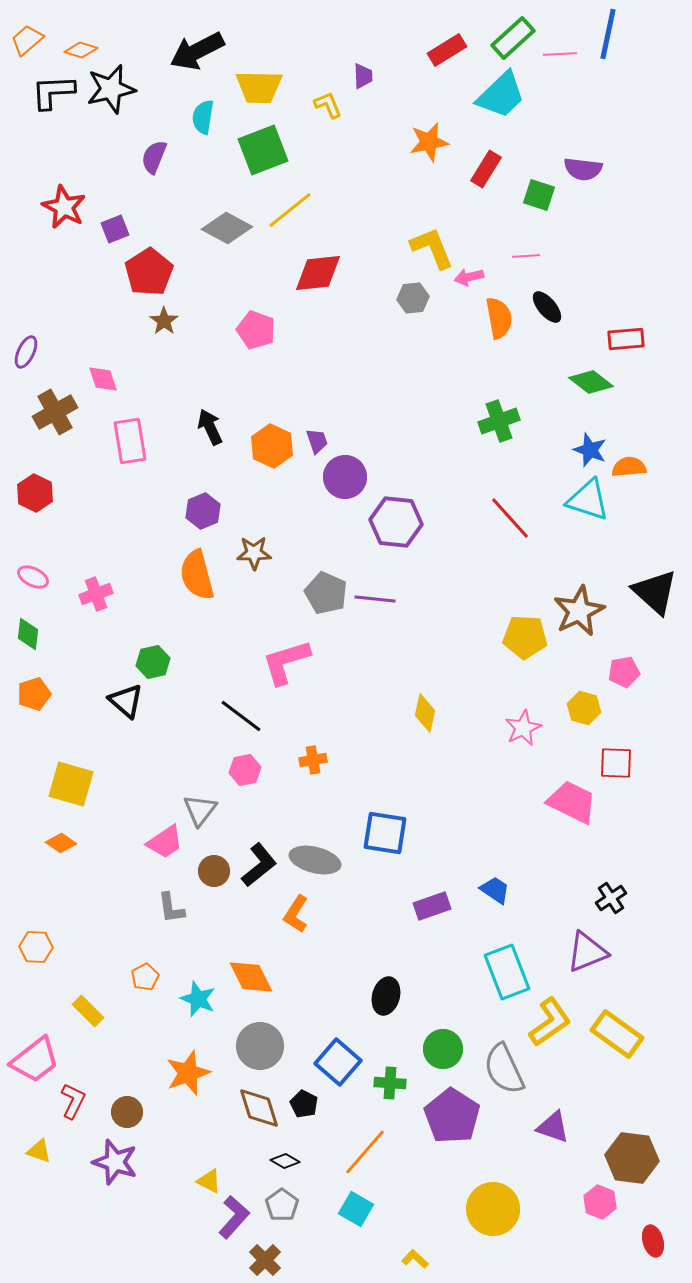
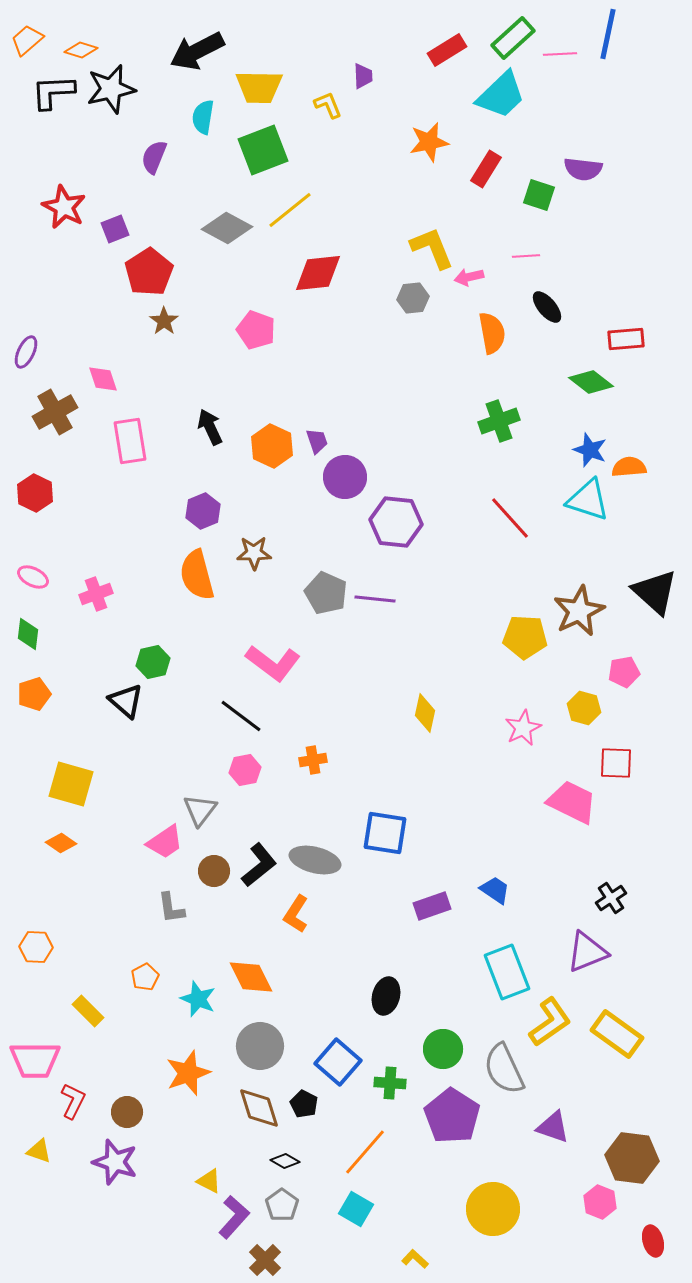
orange semicircle at (499, 318): moved 7 px left, 15 px down
pink L-shape at (286, 662): moved 13 px left, 1 px down; rotated 126 degrees counterclockwise
pink trapezoid at (35, 1060): rotated 38 degrees clockwise
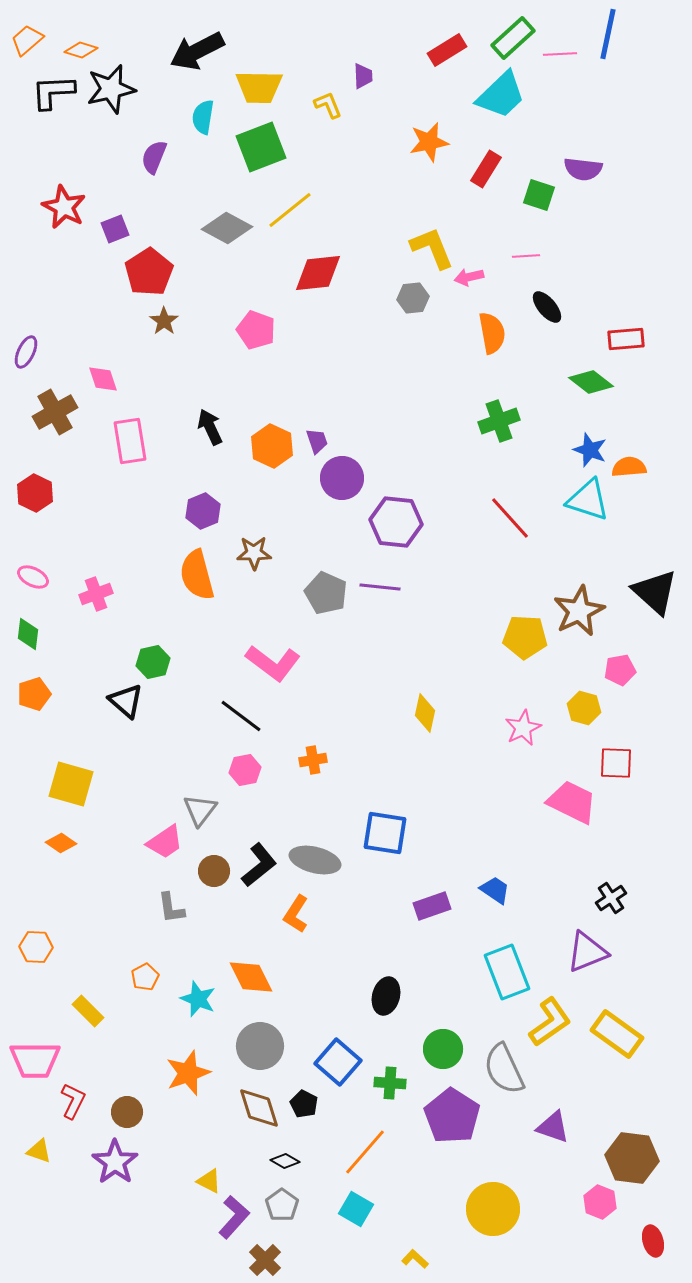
green square at (263, 150): moved 2 px left, 3 px up
purple circle at (345, 477): moved 3 px left, 1 px down
purple line at (375, 599): moved 5 px right, 12 px up
pink pentagon at (624, 672): moved 4 px left, 2 px up
purple star at (115, 1162): rotated 18 degrees clockwise
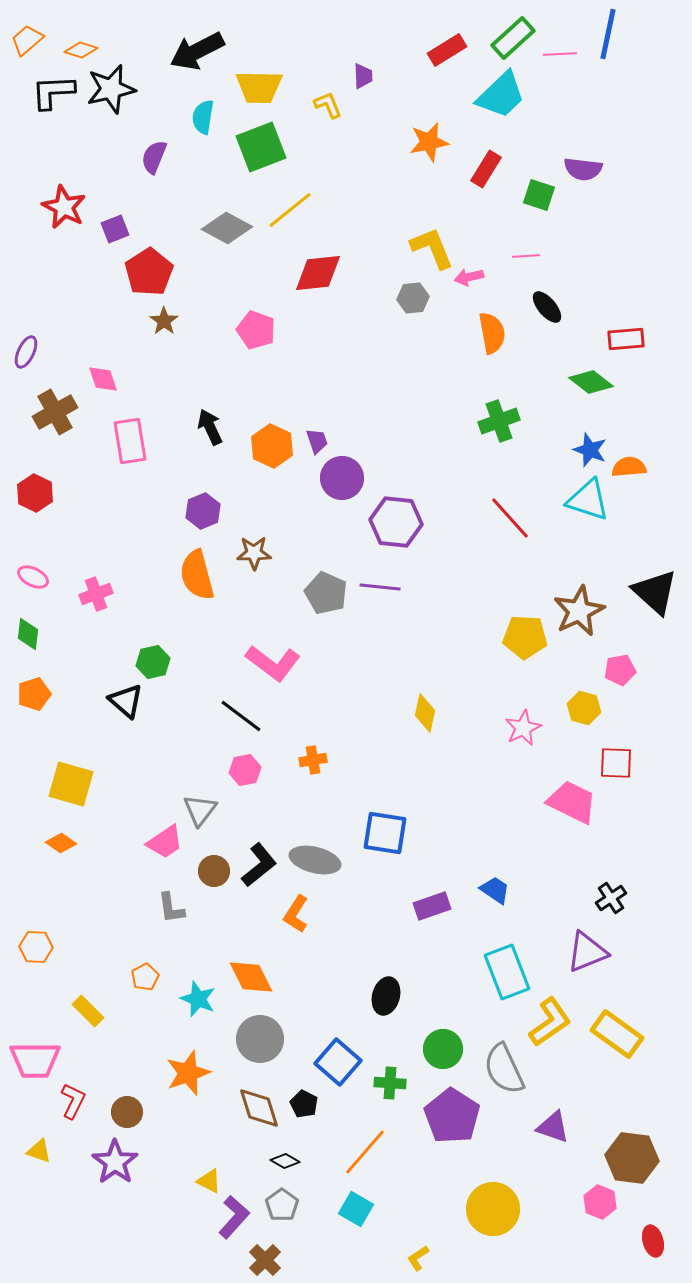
gray circle at (260, 1046): moved 7 px up
yellow L-shape at (415, 1259): moved 3 px right, 1 px up; rotated 76 degrees counterclockwise
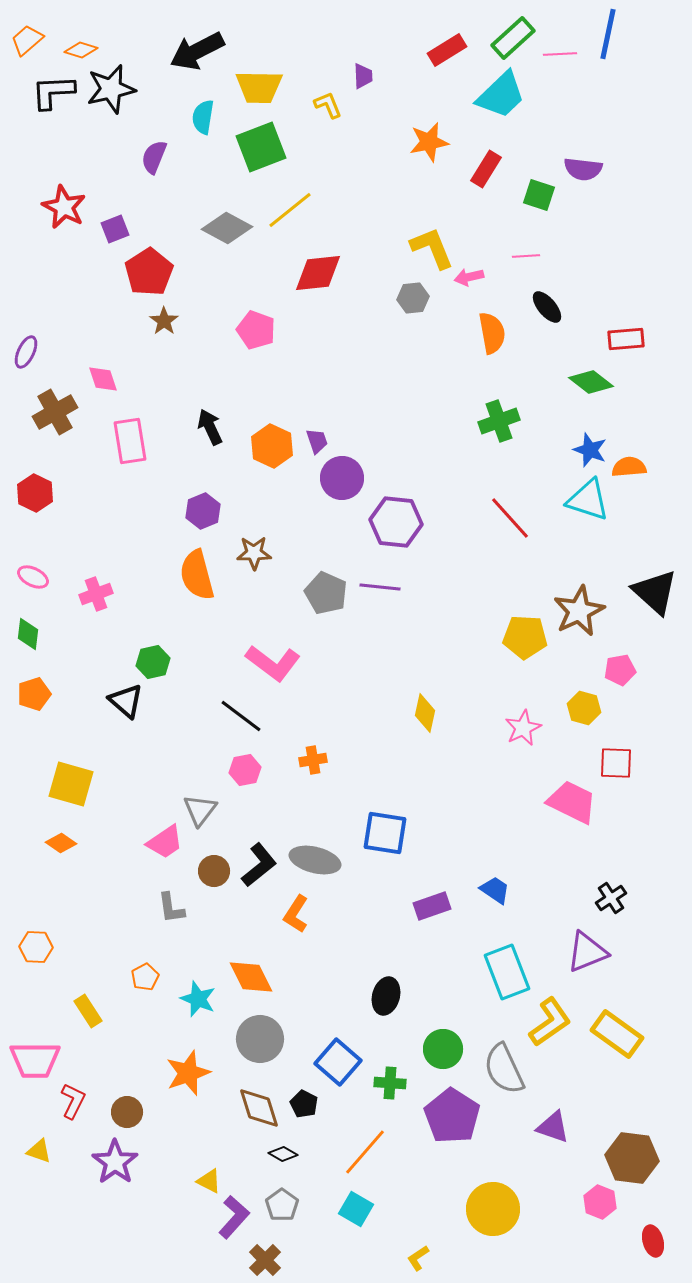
yellow rectangle at (88, 1011): rotated 12 degrees clockwise
black diamond at (285, 1161): moved 2 px left, 7 px up
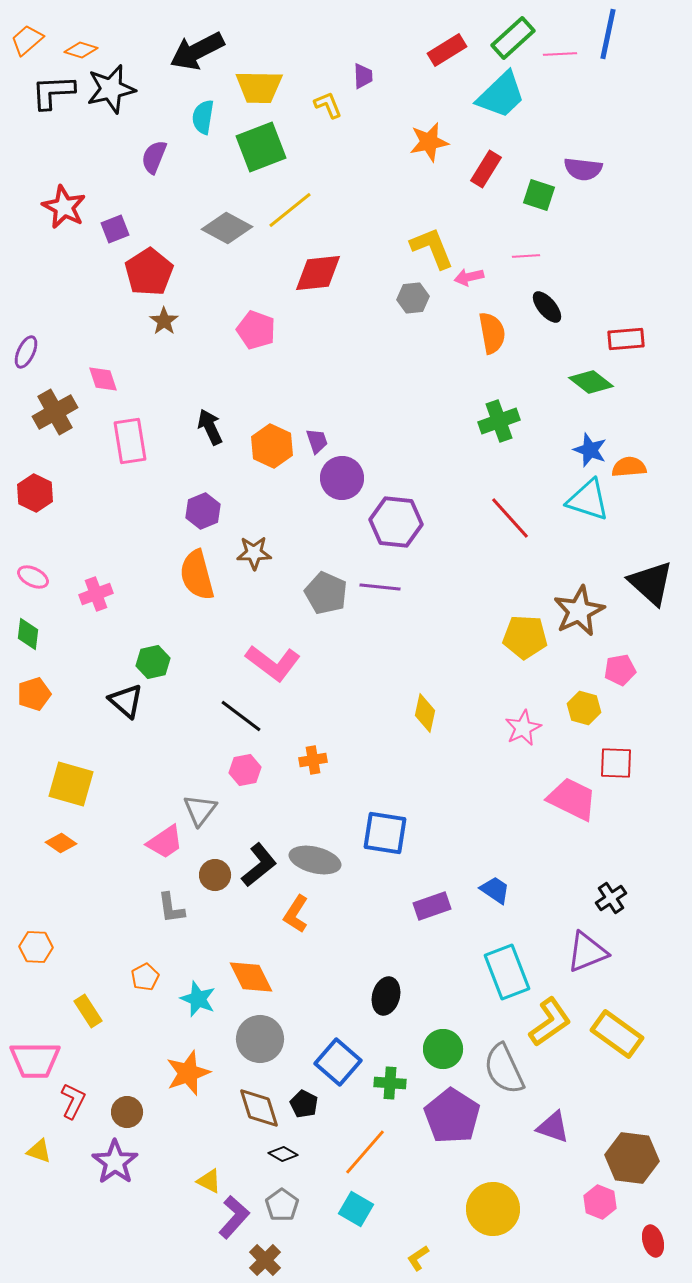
black triangle at (655, 592): moved 4 px left, 9 px up
pink trapezoid at (572, 802): moved 3 px up
brown circle at (214, 871): moved 1 px right, 4 px down
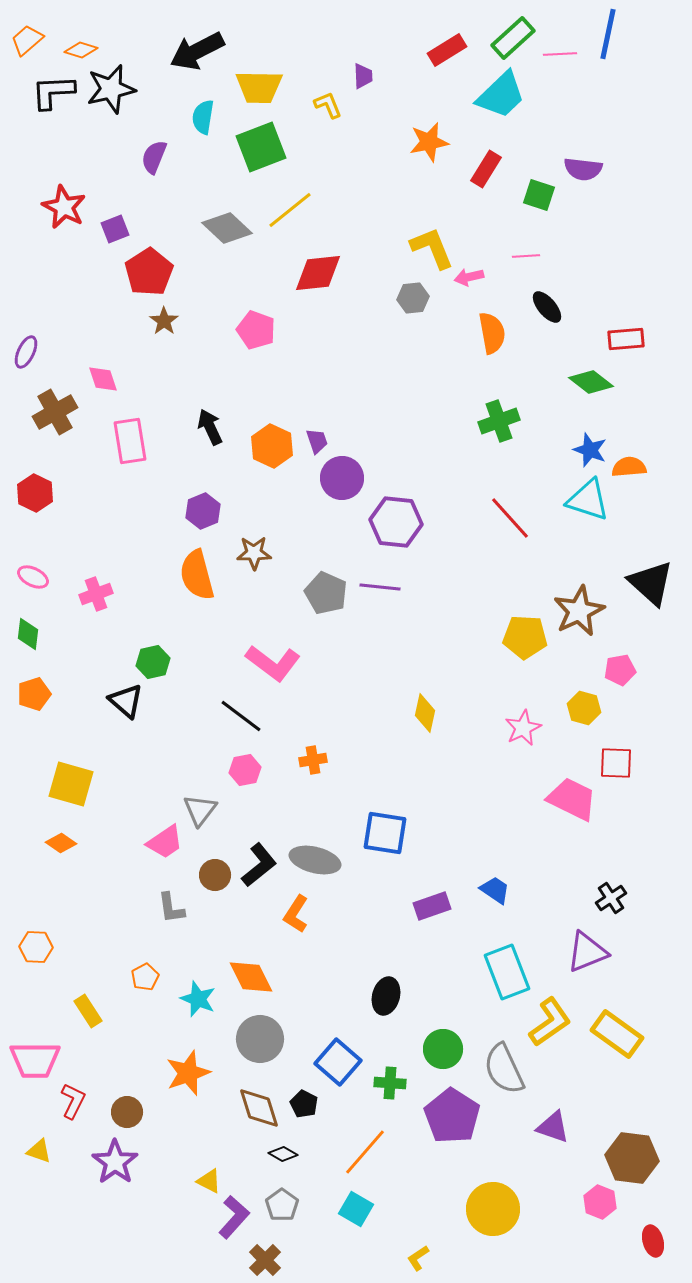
gray diamond at (227, 228): rotated 15 degrees clockwise
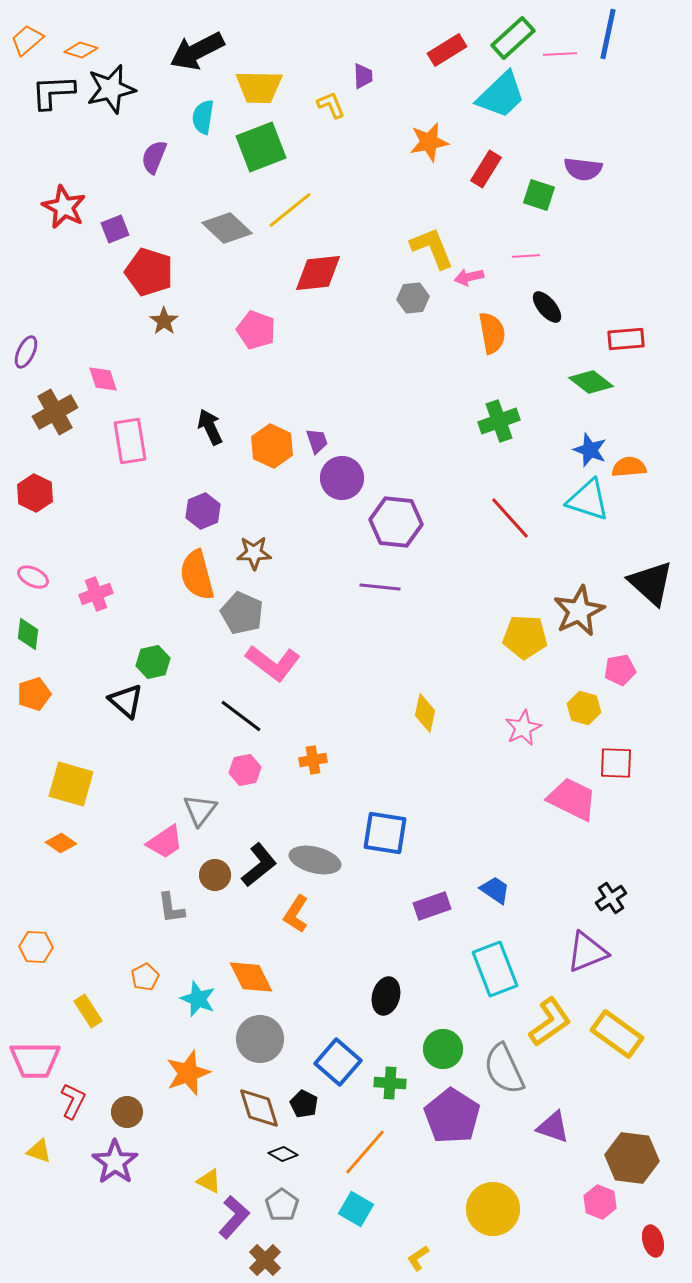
yellow L-shape at (328, 105): moved 3 px right
red pentagon at (149, 272): rotated 21 degrees counterclockwise
gray pentagon at (326, 593): moved 84 px left, 20 px down
cyan rectangle at (507, 972): moved 12 px left, 3 px up
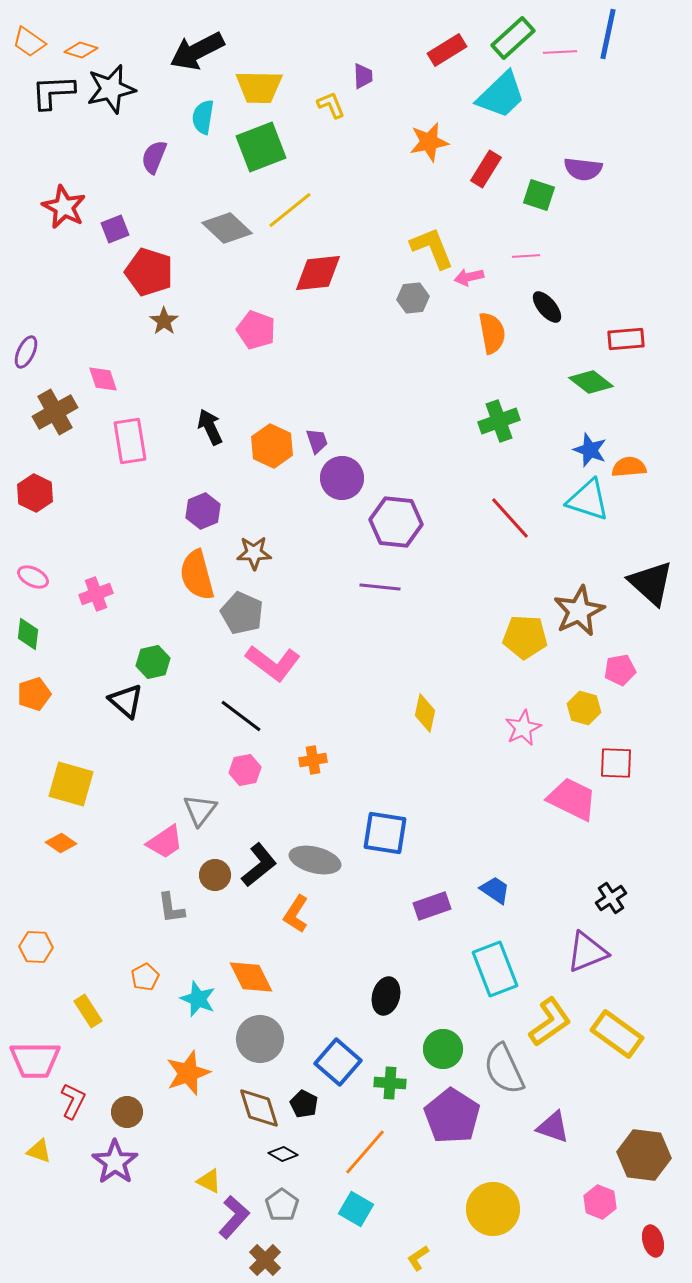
orange trapezoid at (27, 40): moved 2 px right, 2 px down; rotated 104 degrees counterclockwise
pink line at (560, 54): moved 2 px up
brown hexagon at (632, 1158): moved 12 px right, 3 px up
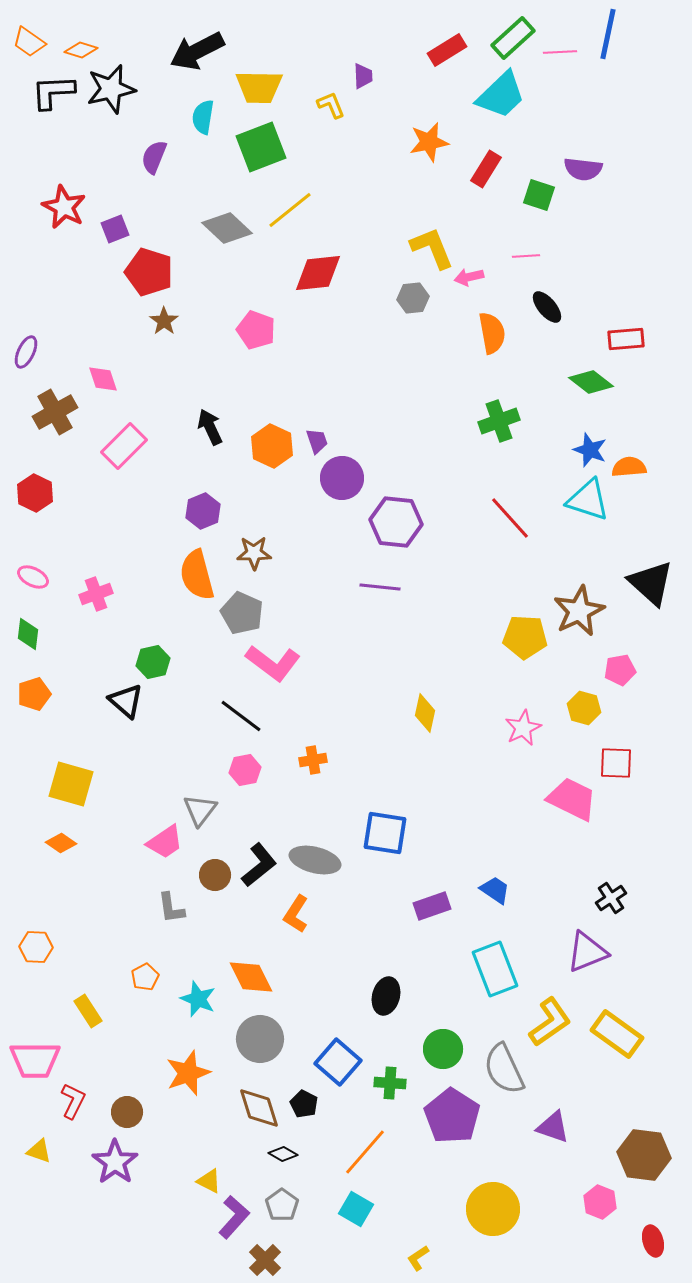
pink rectangle at (130, 441): moved 6 px left, 5 px down; rotated 54 degrees clockwise
